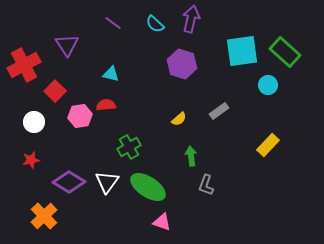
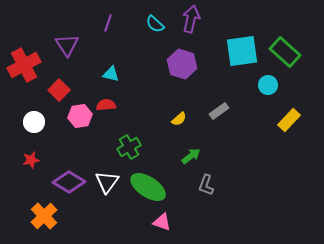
purple line: moved 5 px left; rotated 72 degrees clockwise
red square: moved 4 px right, 1 px up
yellow rectangle: moved 21 px right, 25 px up
green arrow: rotated 60 degrees clockwise
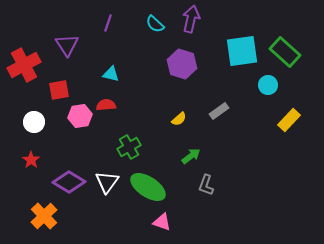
red square: rotated 35 degrees clockwise
red star: rotated 24 degrees counterclockwise
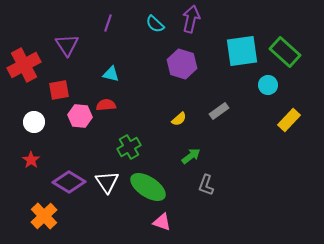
pink hexagon: rotated 15 degrees clockwise
white triangle: rotated 10 degrees counterclockwise
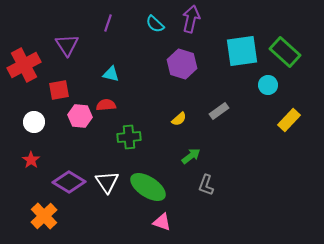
green cross: moved 10 px up; rotated 25 degrees clockwise
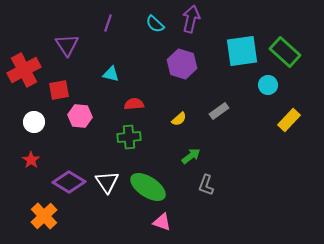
red cross: moved 5 px down
red semicircle: moved 28 px right, 1 px up
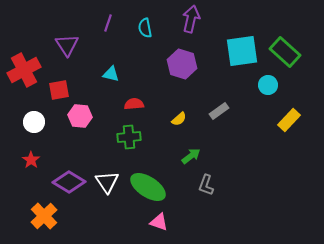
cyan semicircle: moved 10 px left, 4 px down; rotated 36 degrees clockwise
pink triangle: moved 3 px left
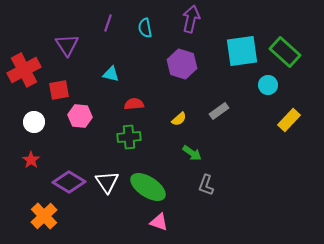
green arrow: moved 1 px right, 3 px up; rotated 72 degrees clockwise
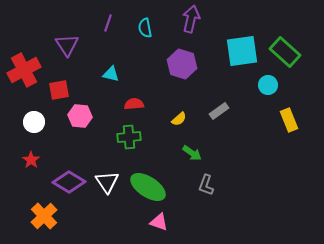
yellow rectangle: rotated 65 degrees counterclockwise
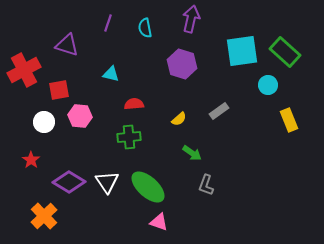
purple triangle: rotated 40 degrees counterclockwise
white circle: moved 10 px right
green ellipse: rotated 9 degrees clockwise
